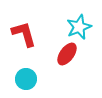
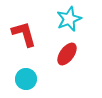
cyan star: moved 10 px left, 8 px up
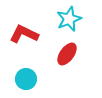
red L-shape: rotated 48 degrees counterclockwise
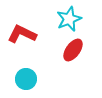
red L-shape: moved 2 px left
red ellipse: moved 6 px right, 4 px up
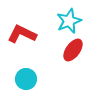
cyan star: moved 2 px down
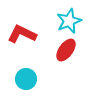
red ellipse: moved 7 px left
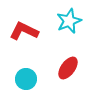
red L-shape: moved 2 px right, 3 px up
red ellipse: moved 2 px right, 18 px down
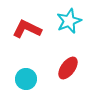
red L-shape: moved 3 px right, 2 px up
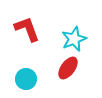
cyan star: moved 5 px right, 18 px down
red L-shape: rotated 44 degrees clockwise
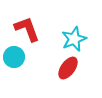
cyan circle: moved 12 px left, 22 px up
